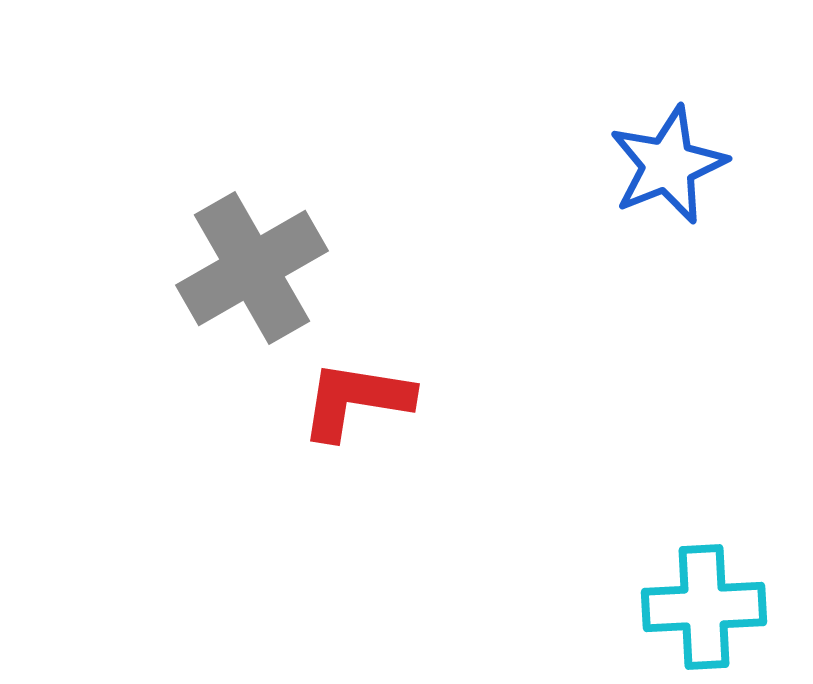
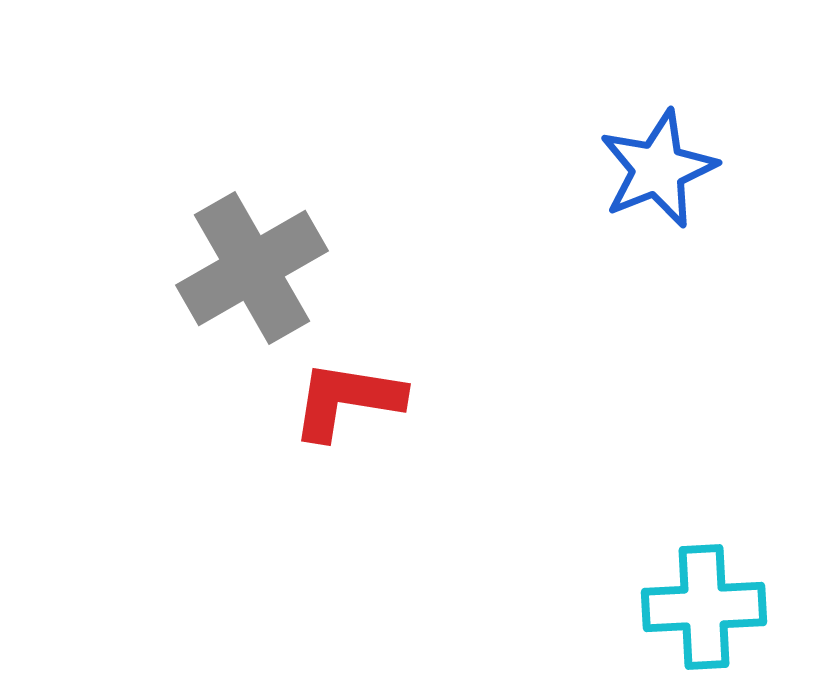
blue star: moved 10 px left, 4 px down
red L-shape: moved 9 px left
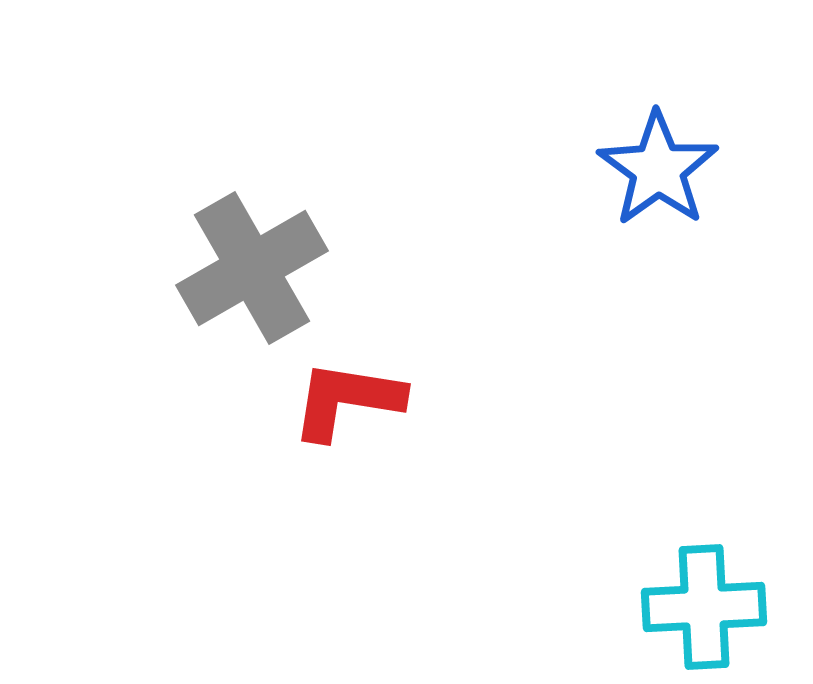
blue star: rotated 14 degrees counterclockwise
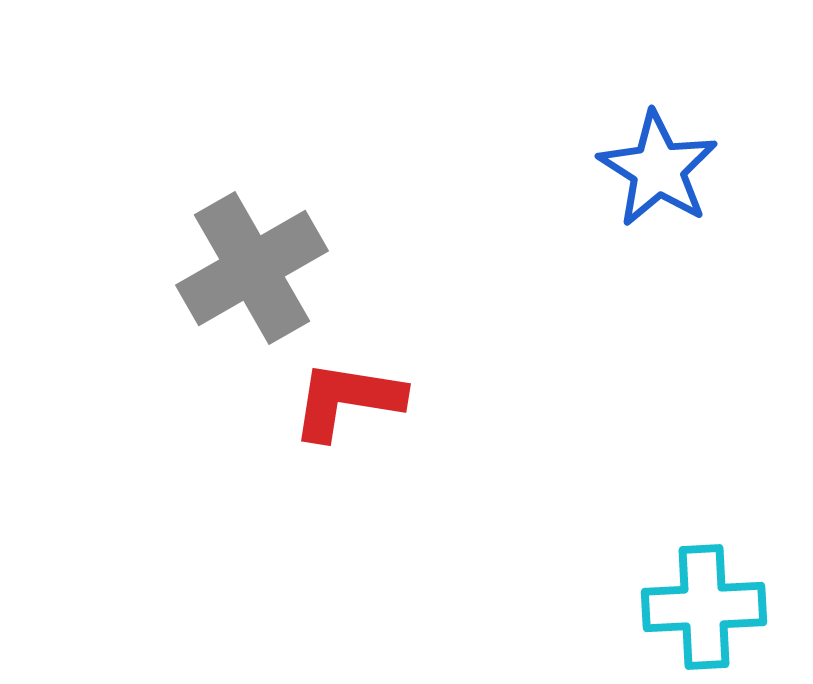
blue star: rotated 4 degrees counterclockwise
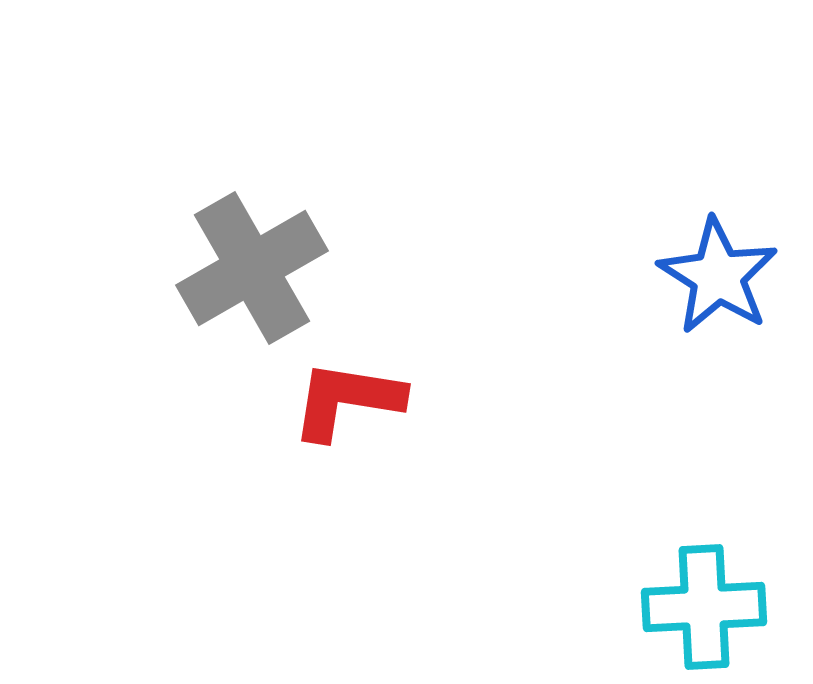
blue star: moved 60 px right, 107 px down
